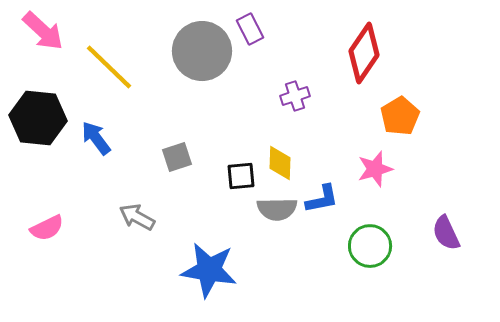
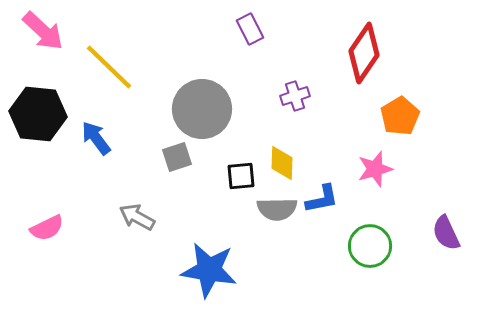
gray circle: moved 58 px down
black hexagon: moved 4 px up
yellow diamond: moved 2 px right
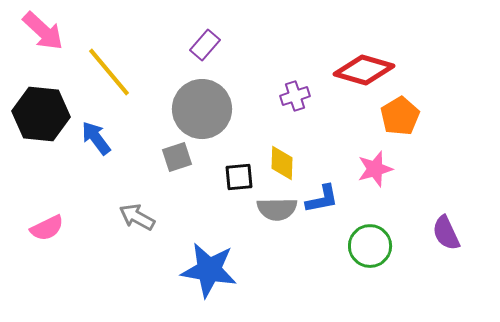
purple rectangle: moved 45 px left, 16 px down; rotated 68 degrees clockwise
red diamond: moved 17 px down; rotated 72 degrees clockwise
yellow line: moved 5 px down; rotated 6 degrees clockwise
black hexagon: moved 3 px right
black square: moved 2 px left, 1 px down
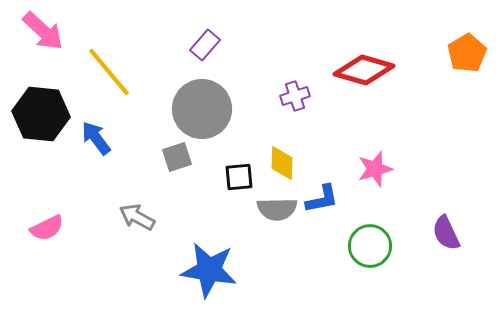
orange pentagon: moved 67 px right, 63 px up
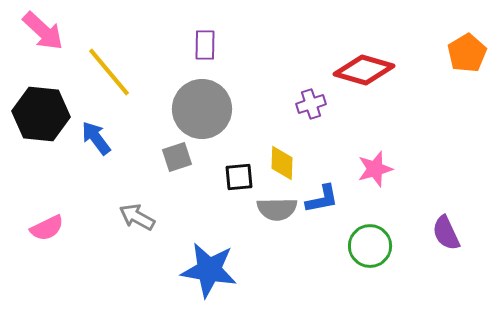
purple rectangle: rotated 40 degrees counterclockwise
purple cross: moved 16 px right, 8 px down
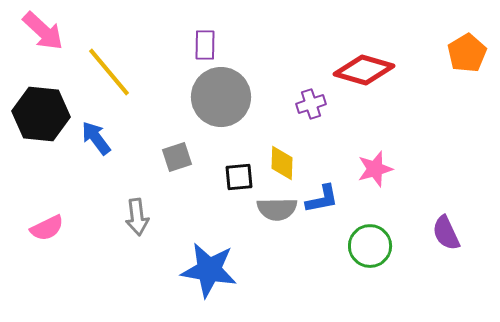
gray circle: moved 19 px right, 12 px up
gray arrow: rotated 126 degrees counterclockwise
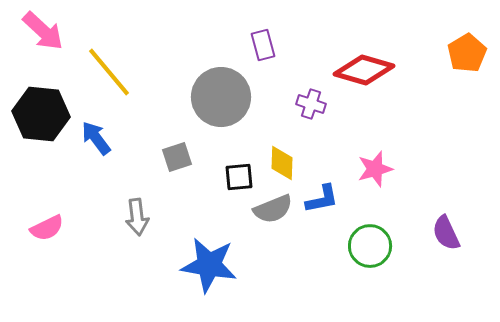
purple rectangle: moved 58 px right; rotated 16 degrees counterclockwise
purple cross: rotated 36 degrees clockwise
gray semicircle: moved 4 px left; rotated 21 degrees counterclockwise
blue star: moved 5 px up
